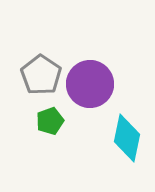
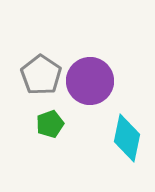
purple circle: moved 3 px up
green pentagon: moved 3 px down
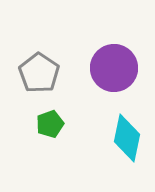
gray pentagon: moved 2 px left, 2 px up
purple circle: moved 24 px right, 13 px up
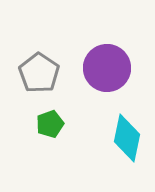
purple circle: moved 7 px left
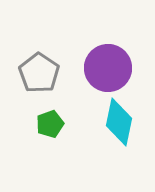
purple circle: moved 1 px right
cyan diamond: moved 8 px left, 16 px up
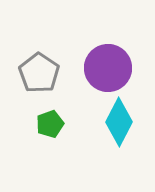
cyan diamond: rotated 15 degrees clockwise
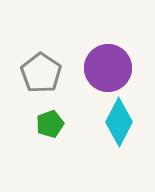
gray pentagon: moved 2 px right
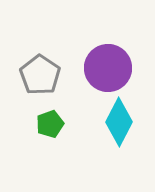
gray pentagon: moved 1 px left, 2 px down
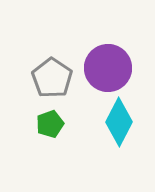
gray pentagon: moved 12 px right, 3 px down
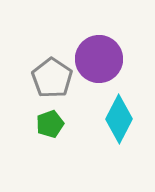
purple circle: moved 9 px left, 9 px up
cyan diamond: moved 3 px up
